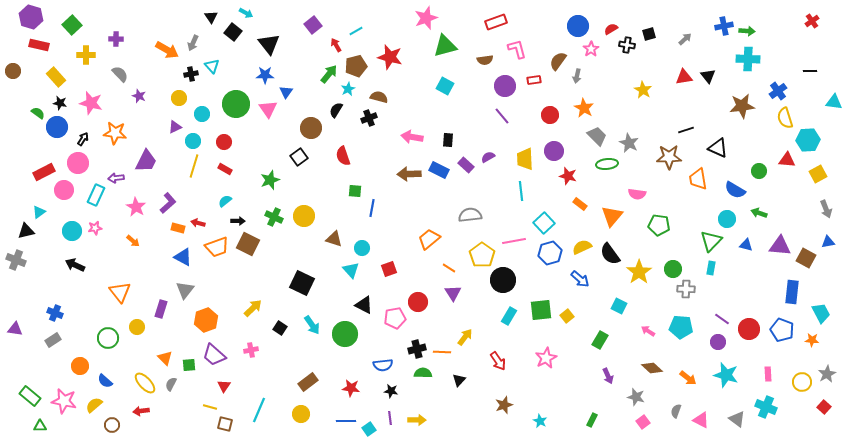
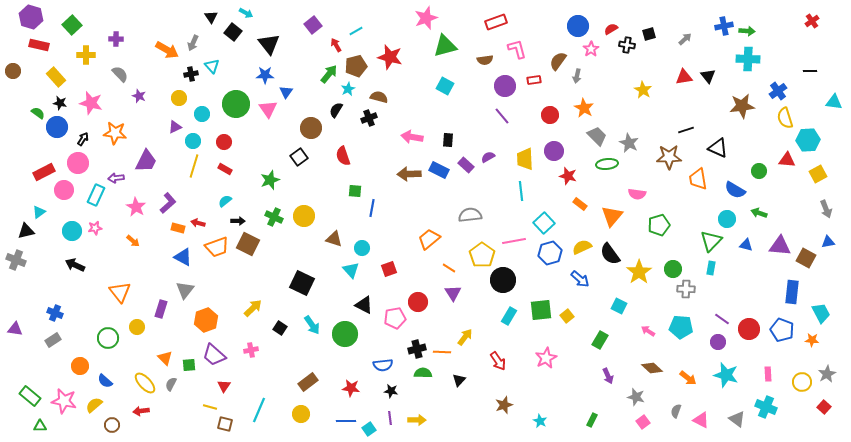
green pentagon at (659, 225): rotated 25 degrees counterclockwise
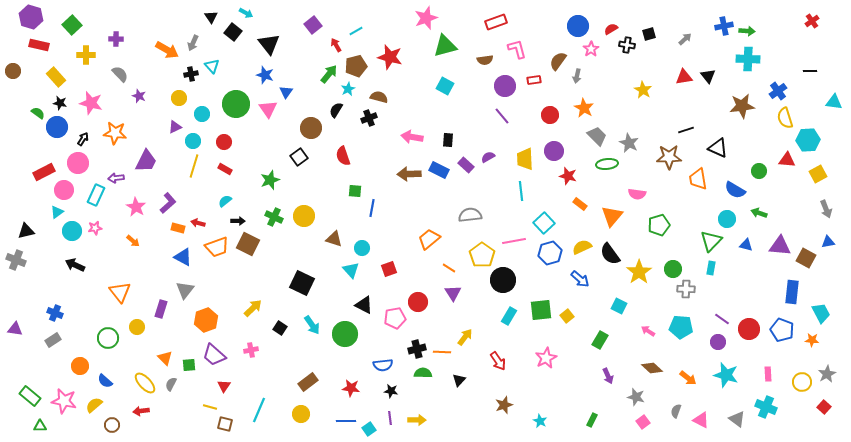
blue star at (265, 75): rotated 18 degrees clockwise
cyan triangle at (39, 212): moved 18 px right
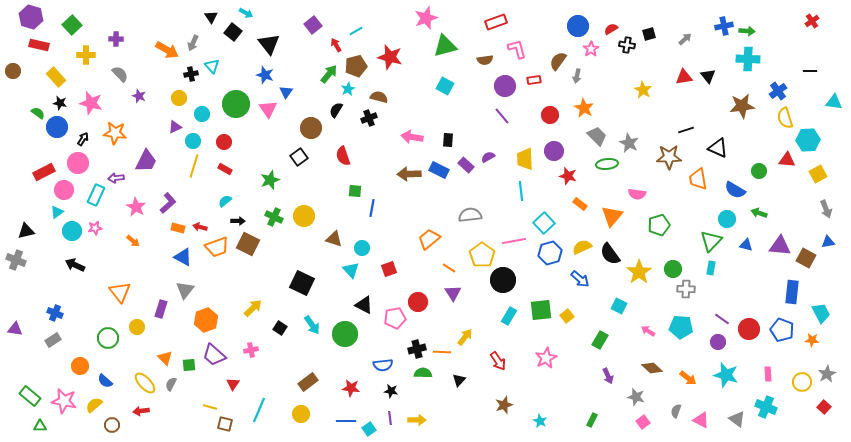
red arrow at (198, 223): moved 2 px right, 4 px down
red triangle at (224, 386): moved 9 px right, 2 px up
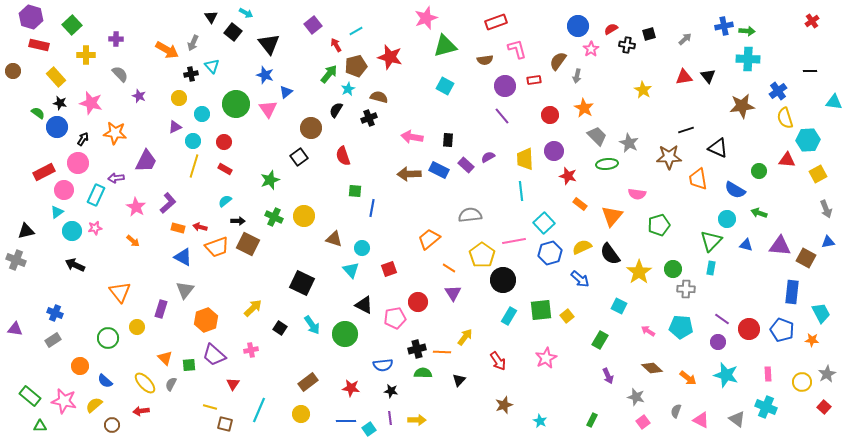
blue triangle at (286, 92): rotated 16 degrees clockwise
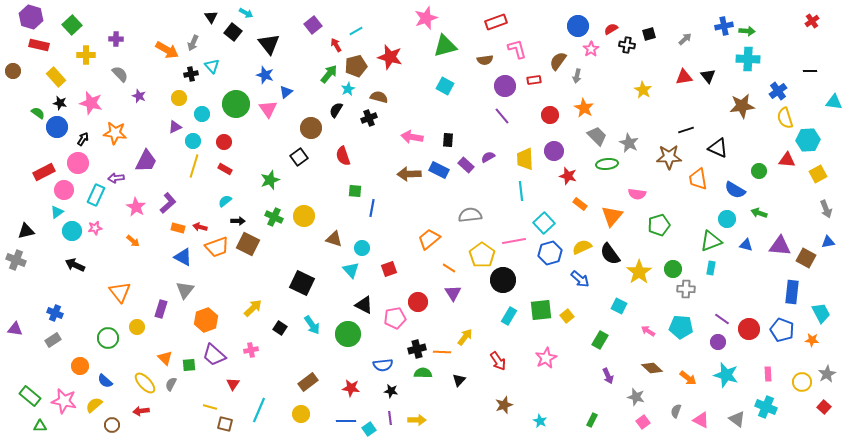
green triangle at (711, 241): rotated 25 degrees clockwise
green circle at (345, 334): moved 3 px right
